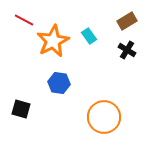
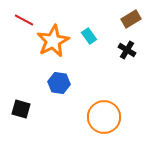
brown rectangle: moved 4 px right, 2 px up
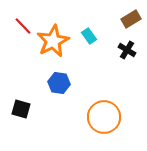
red line: moved 1 px left, 6 px down; rotated 18 degrees clockwise
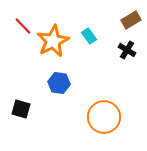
brown rectangle: moved 1 px down
